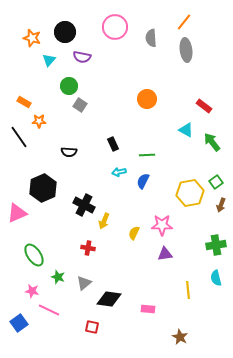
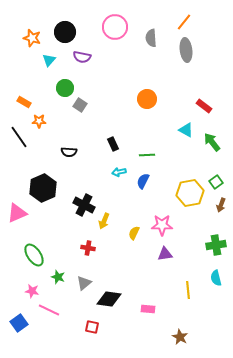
green circle at (69, 86): moved 4 px left, 2 px down
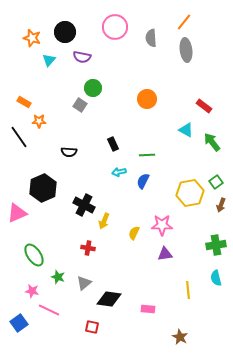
green circle at (65, 88): moved 28 px right
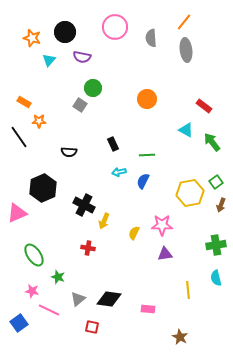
gray triangle at (84, 283): moved 6 px left, 16 px down
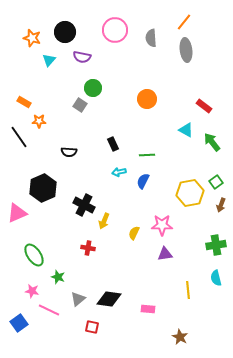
pink circle at (115, 27): moved 3 px down
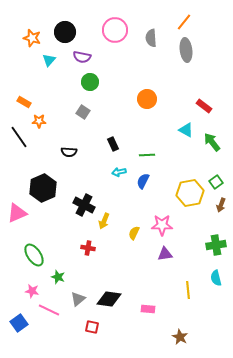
green circle at (93, 88): moved 3 px left, 6 px up
gray square at (80, 105): moved 3 px right, 7 px down
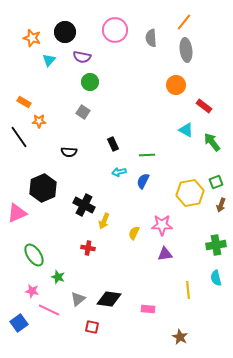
orange circle at (147, 99): moved 29 px right, 14 px up
green square at (216, 182): rotated 16 degrees clockwise
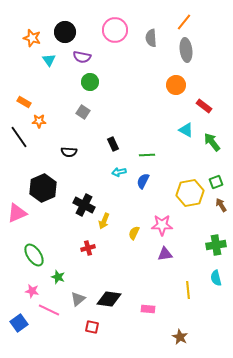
cyan triangle at (49, 60): rotated 16 degrees counterclockwise
brown arrow at (221, 205): rotated 128 degrees clockwise
red cross at (88, 248): rotated 24 degrees counterclockwise
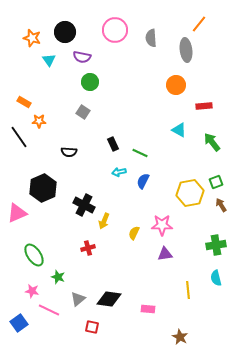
orange line at (184, 22): moved 15 px right, 2 px down
red rectangle at (204, 106): rotated 42 degrees counterclockwise
cyan triangle at (186, 130): moved 7 px left
green line at (147, 155): moved 7 px left, 2 px up; rotated 28 degrees clockwise
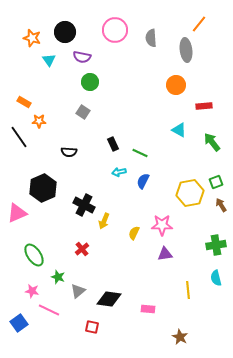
red cross at (88, 248): moved 6 px left, 1 px down; rotated 24 degrees counterclockwise
gray triangle at (78, 299): moved 8 px up
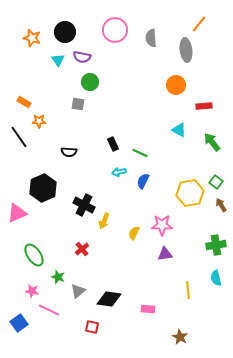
cyan triangle at (49, 60): moved 9 px right
gray square at (83, 112): moved 5 px left, 8 px up; rotated 24 degrees counterclockwise
green square at (216, 182): rotated 32 degrees counterclockwise
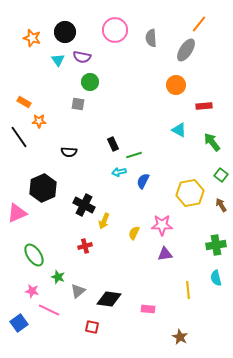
gray ellipse at (186, 50): rotated 40 degrees clockwise
green line at (140, 153): moved 6 px left, 2 px down; rotated 42 degrees counterclockwise
green square at (216, 182): moved 5 px right, 7 px up
red cross at (82, 249): moved 3 px right, 3 px up; rotated 24 degrees clockwise
